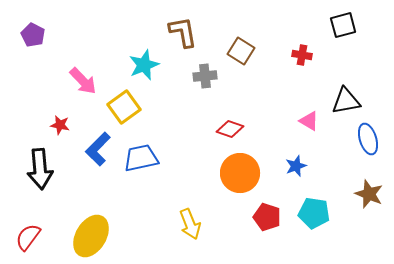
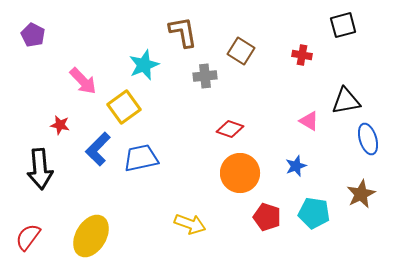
brown star: moved 8 px left; rotated 24 degrees clockwise
yellow arrow: rotated 48 degrees counterclockwise
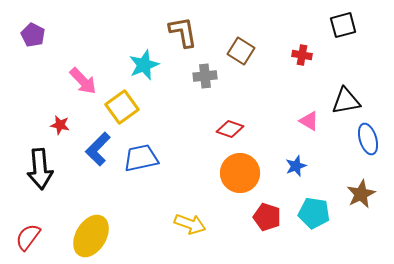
yellow square: moved 2 px left
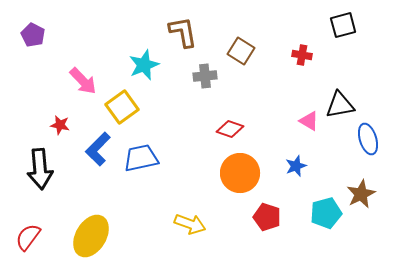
black triangle: moved 6 px left, 4 px down
cyan pentagon: moved 12 px right; rotated 24 degrees counterclockwise
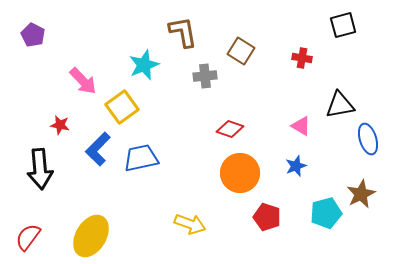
red cross: moved 3 px down
pink triangle: moved 8 px left, 5 px down
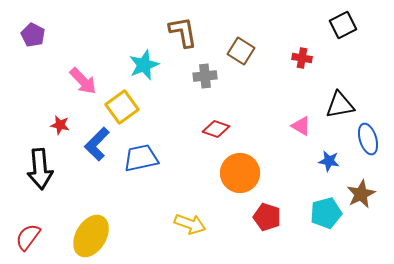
black square: rotated 12 degrees counterclockwise
red diamond: moved 14 px left
blue L-shape: moved 1 px left, 5 px up
blue star: moved 33 px right, 5 px up; rotated 30 degrees clockwise
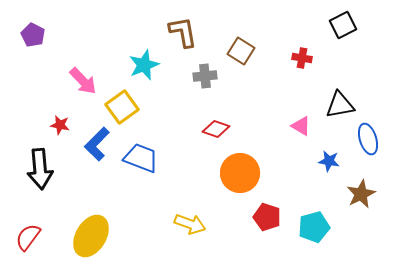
blue trapezoid: rotated 33 degrees clockwise
cyan pentagon: moved 12 px left, 14 px down
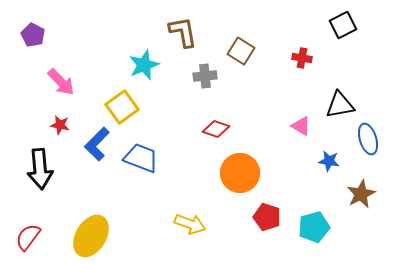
pink arrow: moved 22 px left, 1 px down
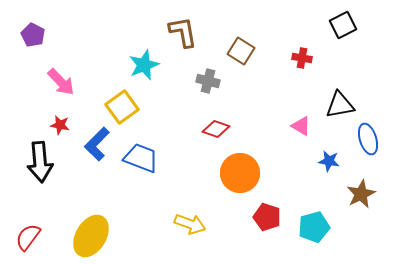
gray cross: moved 3 px right, 5 px down; rotated 20 degrees clockwise
black arrow: moved 7 px up
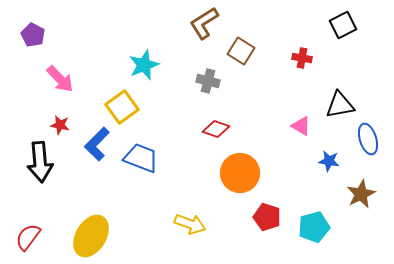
brown L-shape: moved 21 px right, 9 px up; rotated 112 degrees counterclockwise
pink arrow: moved 1 px left, 3 px up
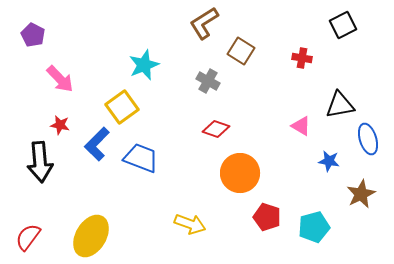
gray cross: rotated 15 degrees clockwise
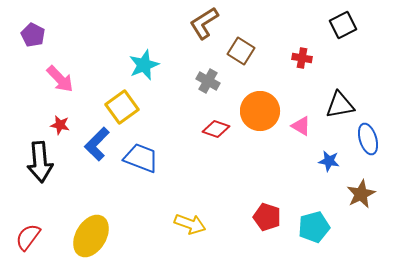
orange circle: moved 20 px right, 62 px up
